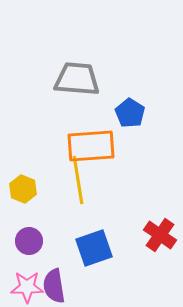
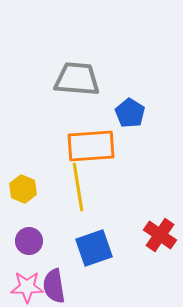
yellow line: moved 7 px down
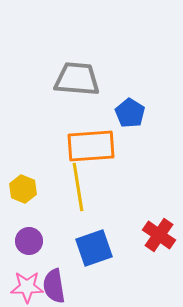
red cross: moved 1 px left
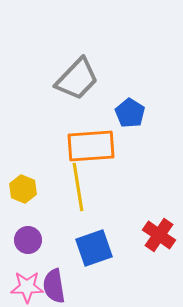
gray trapezoid: rotated 129 degrees clockwise
purple circle: moved 1 px left, 1 px up
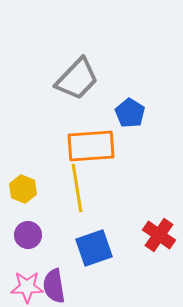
yellow line: moved 1 px left, 1 px down
purple circle: moved 5 px up
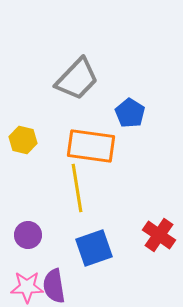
orange rectangle: rotated 12 degrees clockwise
yellow hexagon: moved 49 px up; rotated 8 degrees counterclockwise
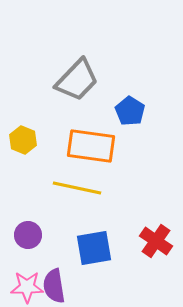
gray trapezoid: moved 1 px down
blue pentagon: moved 2 px up
yellow hexagon: rotated 8 degrees clockwise
yellow line: rotated 69 degrees counterclockwise
red cross: moved 3 px left, 6 px down
blue square: rotated 9 degrees clockwise
